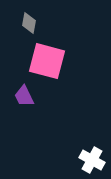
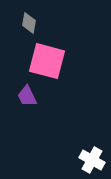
purple trapezoid: moved 3 px right
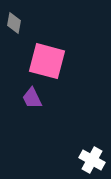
gray diamond: moved 15 px left
purple trapezoid: moved 5 px right, 2 px down
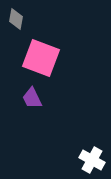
gray diamond: moved 2 px right, 4 px up
pink square: moved 6 px left, 3 px up; rotated 6 degrees clockwise
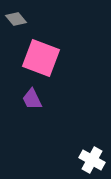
gray diamond: rotated 50 degrees counterclockwise
purple trapezoid: moved 1 px down
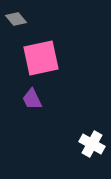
pink square: rotated 33 degrees counterclockwise
white cross: moved 16 px up
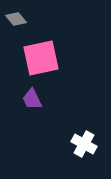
white cross: moved 8 px left
